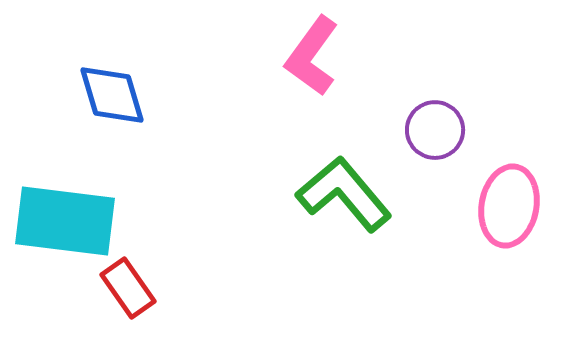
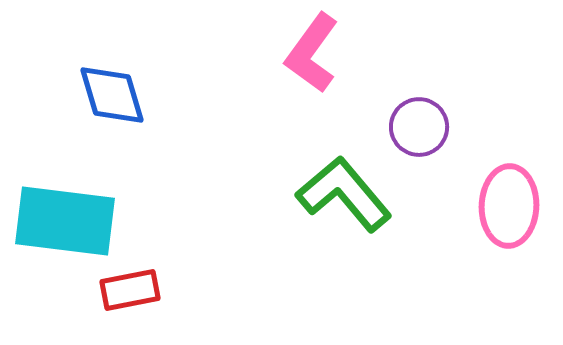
pink L-shape: moved 3 px up
purple circle: moved 16 px left, 3 px up
pink ellipse: rotated 8 degrees counterclockwise
red rectangle: moved 2 px right, 2 px down; rotated 66 degrees counterclockwise
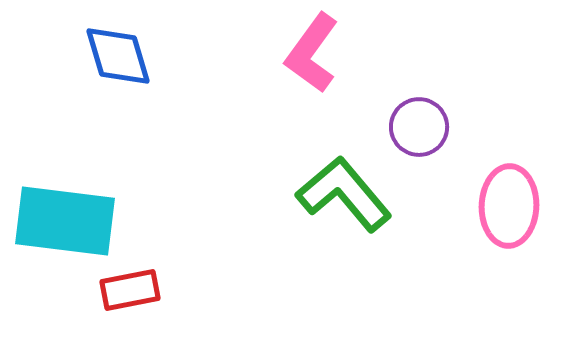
blue diamond: moved 6 px right, 39 px up
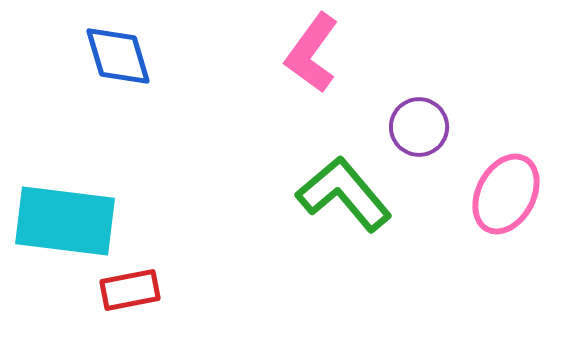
pink ellipse: moved 3 px left, 12 px up; rotated 26 degrees clockwise
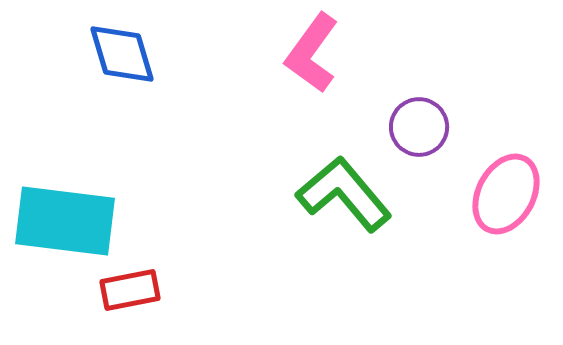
blue diamond: moved 4 px right, 2 px up
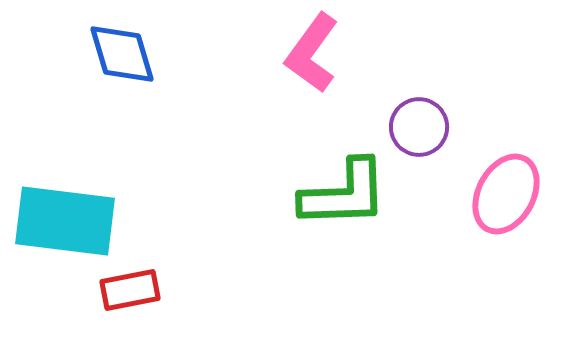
green L-shape: rotated 128 degrees clockwise
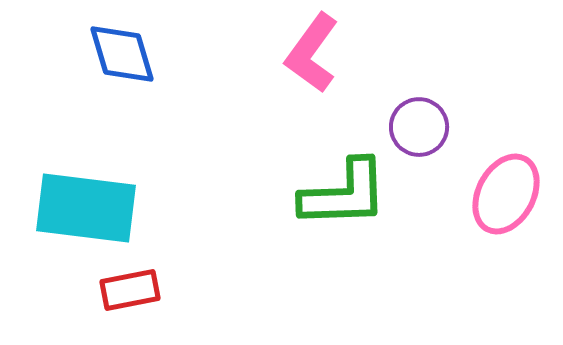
cyan rectangle: moved 21 px right, 13 px up
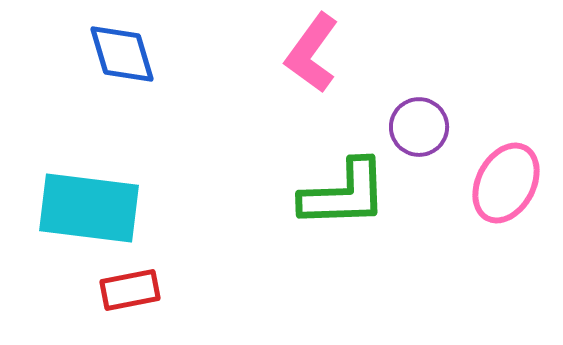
pink ellipse: moved 11 px up
cyan rectangle: moved 3 px right
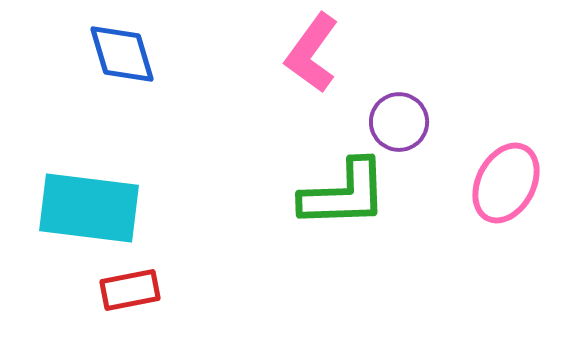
purple circle: moved 20 px left, 5 px up
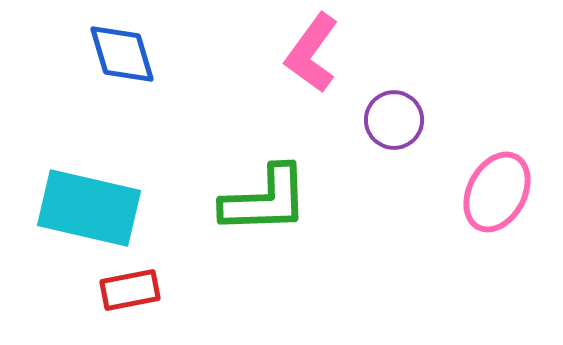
purple circle: moved 5 px left, 2 px up
pink ellipse: moved 9 px left, 9 px down
green L-shape: moved 79 px left, 6 px down
cyan rectangle: rotated 6 degrees clockwise
